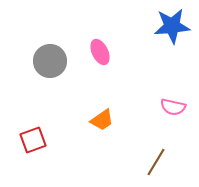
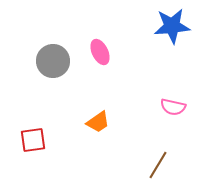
gray circle: moved 3 px right
orange trapezoid: moved 4 px left, 2 px down
red square: rotated 12 degrees clockwise
brown line: moved 2 px right, 3 px down
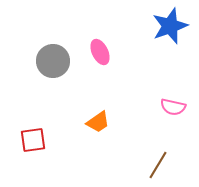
blue star: moved 2 px left; rotated 15 degrees counterclockwise
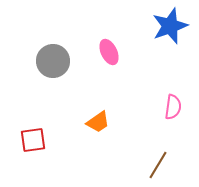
pink ellipse: moved 9 px right
pink semicircle: rotated 95 degrees counterclockwise
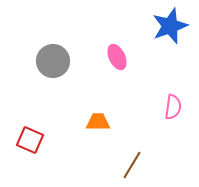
pink ellipse: moved 8 px right, 5 px down
orange trapezoid: rotated 145 degrees counterclockwise
red square: moved 3 px left; rotated 32 degrees clockwise
brown line: moved 26 px left
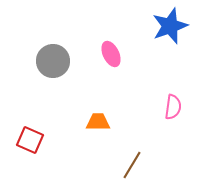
pink ellipse: moved 6 px left, 3 px up
